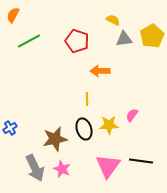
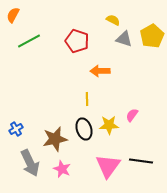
gray triangle: rotated 24 degrees clockwise
blue cross: moved 6 px right, 1 px down
gray arrow: moved 5 px left, 5 px up
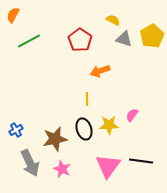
red pentagon: moved 3 px right, 1 px up; rotated 15 degrees clockwise
orange arrow: rotated 18 degrees counterclockwise
blue cross: moved 1 px down
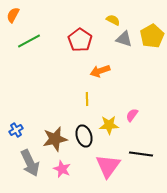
black ellipse: moved 7 px down
black line: moved 7 px up
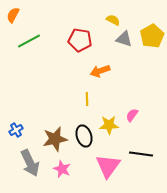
red pentagon: rotated 25 degrees counterclockwise
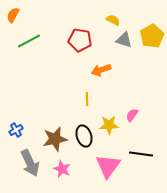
gray triangle: moved 1 px down
orange arrow: moved 1 px right, 1 px up
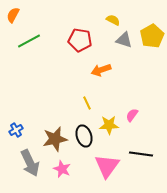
yellow line: moved 4 px down; rotated 24 degrees counterclockwise
pink triangle: moved 1 px left
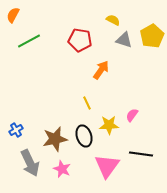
orange arrow: rotated 144 degrees clockwise
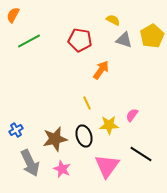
black line: rotated 25 degrees clockwise
